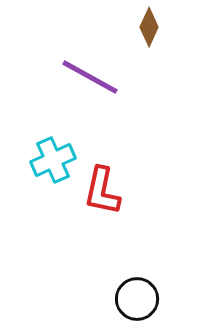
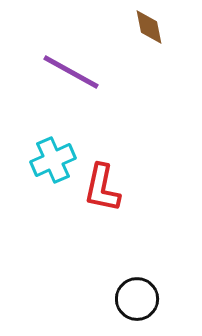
brown diamond: rotated 36 degrees counterclockwise
purple line: moved 19 px left, 5 px up
red L-shape: moved 3 px up
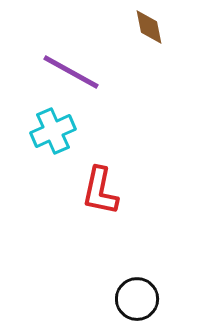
cyan cross: moved 29 px up
red L-shape: moved 2 px left, 3 px down
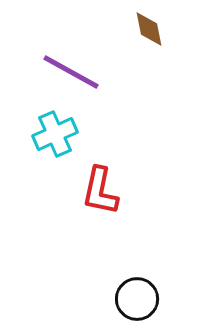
brown diamond: moved 2 px down
cyan cross: moved 2 px right, 3 px down
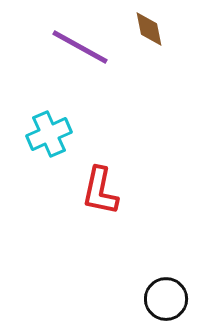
purple line: moved 9 px right, 25 px up
cyan cross: moved 6 px left
black circle: moved 29 px right
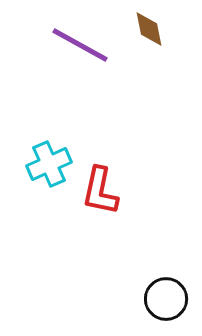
purple line: moved 2 px up
cyan cross: moved 30 px down
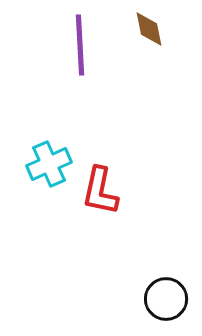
purple line: rotated 58 degrees clockwise
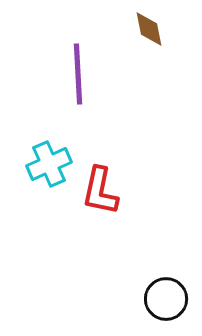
purple line: moved 2 px left, 29 px down
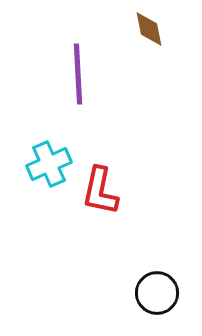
black circle: moved 9 px left, 6 px up
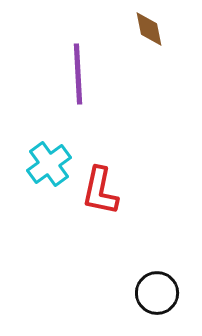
cyan cross: rotated 12 degrees counterclockwise
